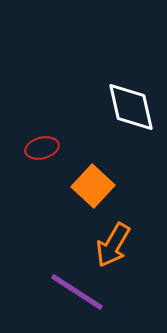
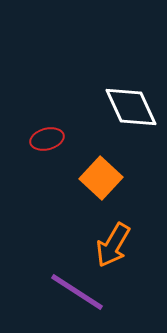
white diamond: rotated 12 degrees counterclockwise
red ellipse: moved 5 px right, 9 px up
orange square: moved 8 px right, 8 px up
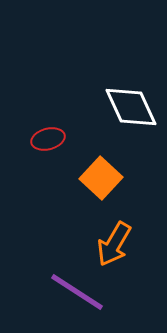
red ellipse: moved 1 px right
orange arrow: moved 1 px right, 1 px up
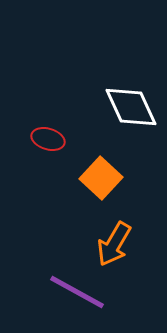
red ellipse: rotated 32 degrees clockwise
purple line: rotated 4 degrees counterclockwise
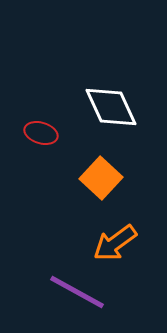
white diamond: moved 20 px left
red ellipse: moved 7 px left, 6 px up
orange arrow: moved 1 px right, 1 px up; rotated 24 degrees clockwise
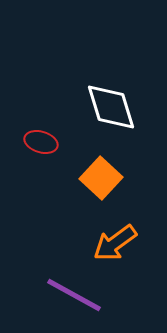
white diamond: rotated 8 degrees clockwise
red ellipse: moved 9 px down
purple line: moved 3 px left, 3 px down
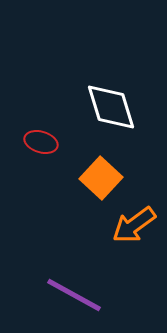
orange arrow: moved 19 px right, 18 px up
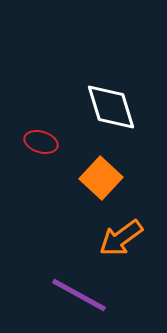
orange arrow: moved 13 px left, 13 px down
purple line: moved 5 px right
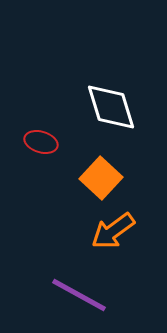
orange arrow: moved 8 px left, 7 px up
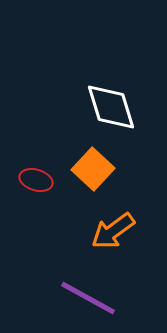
red ellipse: moved 5 px left, 38 px down
orange square: moved 8 px left, 9 px up
purple line: moved 9 px right, 3 px down
